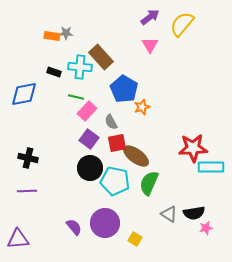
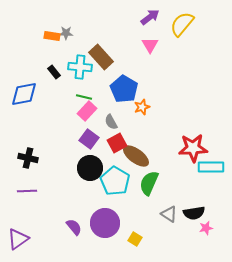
black rectangle: rotated 32 degrees clockwise
green line: moved 8 px right
red square: rotated 18 degrees counterclockwise
cyan pentagon: rotated 20 degrees clockwise
purple triangle: rotated 30 degrees counterclockwise
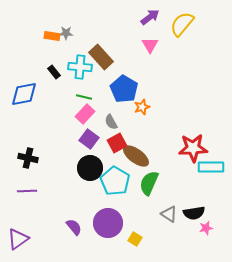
pink rectangle: moved 2 px left, 3 px down
purple circle: moved 3 px right
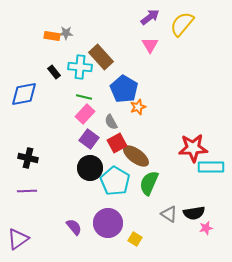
orange star: moved 4 px left
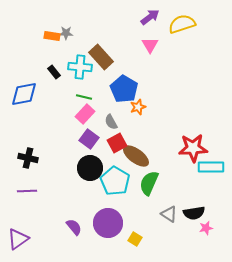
yellow semicircle: rotated 32 degrees clockwise
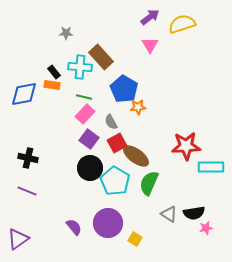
orange rectangle: moved 49 px down
orange star: rotated 14 degrees clockwise
red star: moved 7 px left, 2 px up
purple line: rotated 24 degrees clockwise
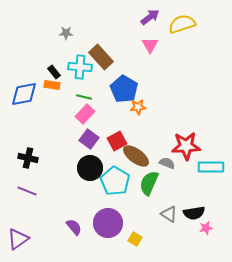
gray semicircle: moved 56 px right, 41 px down; rotated 140 degrees clockwise
red square: moved 2 px up
